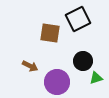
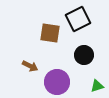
black circle: moved 1 px right, 6 px up
green triangle: moved 1 px right, 8 px down
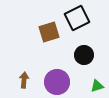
black square: moved 1 px left, 1 px up
brown square: moved 1 px left, 1 px up; rotated 25 degrees counterclockwise
brown arrow: moved 6 px left, 14 px down; rotated 112 degrees counterclockwise
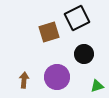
black circle: moved 1 px up
purple circle: moved 5 px up
